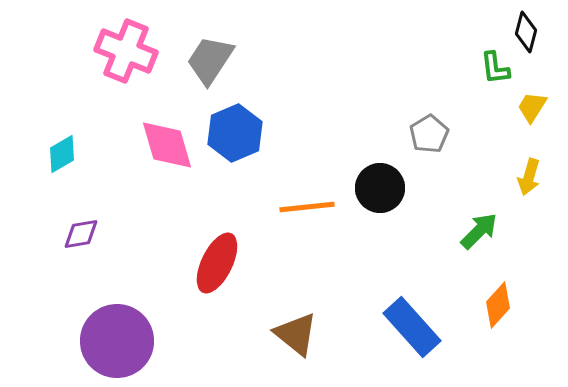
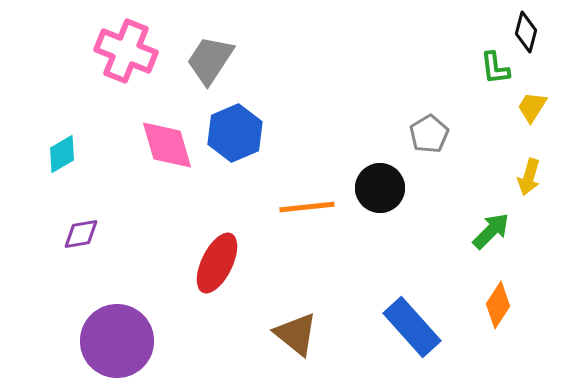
green arrow: moved 12 px right
orange diamond: rotated 9 degrees counterclockwise
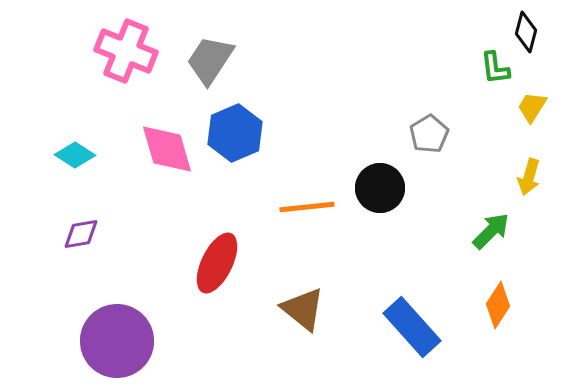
pink diamond: moved 4 px down
cyan diamond: moved 13 px right, 1 px down; rotated 63 degrees clockwise
brown triangle: moved 7 px right, 25 px up
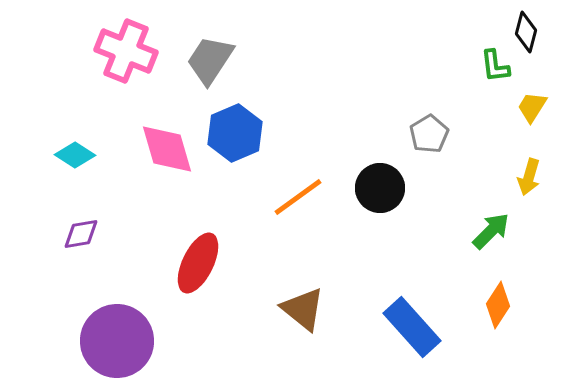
green L-shape: moved 2 px up
orange line: moved 9 px left, 10 px up; rotated 30 degrees counterclockwise
red ellipse: moved 19 px left
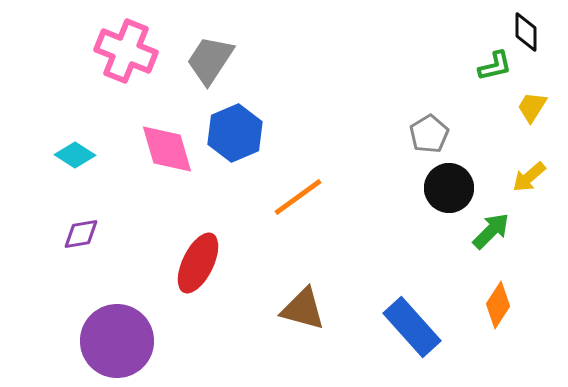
black diamond: rotated 15 degrees counterclockwise
green L-shape: rotated 96 degrees counterclockwise
yellow arrow: rotated 33 degrees clockwise
black circle: moved 69 px right
brown triangle: rotated 24 degrees counterclockwise
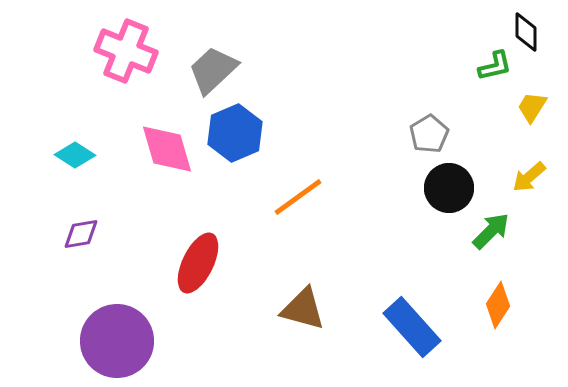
gray trapezoid: moved 3 px right, 10 px down; rotated 14 degrees clockwise
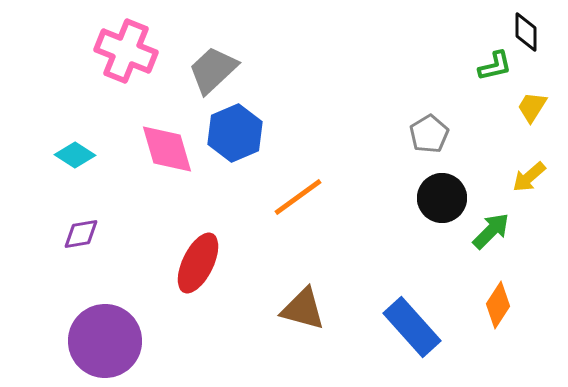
black circle: moved 7 px left, 10 px down
purple circle: moved 12 px left
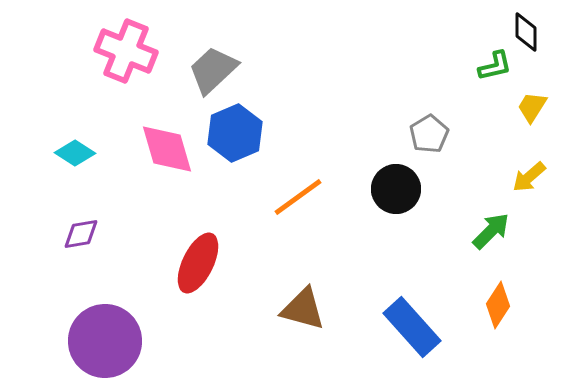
cyan diamond: moved 2 px up
black circle: moved 46 px left, 9 px up
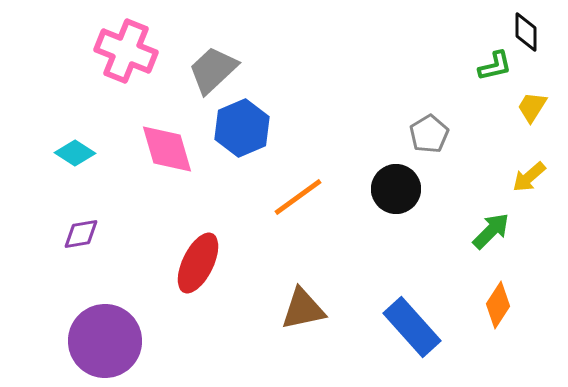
blue hexagon: moved 7 px right, 5 px up
brown triangle: rotated 27 degrees counterclockwise
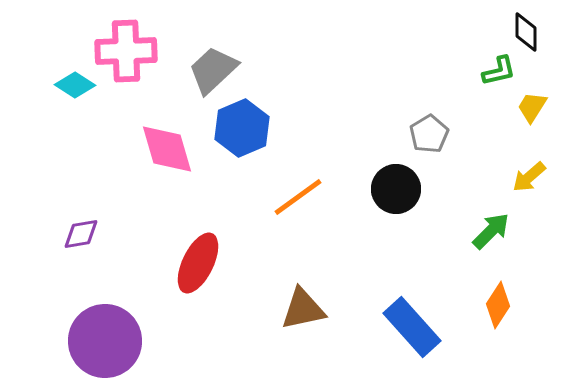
pink cross: rotated 24 degrees counterclockwise
green L-shape: moved 4 px right, 5 px down
cyan diamond: moved 68 px up
